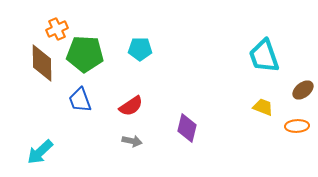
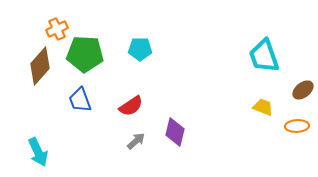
brown diamond: moved 2 px left, 3 px down; rotated 42 degrees clockwise
purple diamond: moved 12 px left, 4 px down
gray arrow: moved 4 px right; rotated 54 degrees counterclockwise
cyan arrow: moved 2 px left; rotated 72 degrees counterclockwise
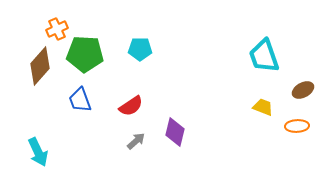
brown ellipse: rotated 10 degrees clockwise
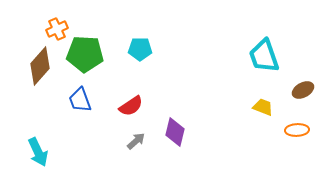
orange ellipse: moved 4 px down
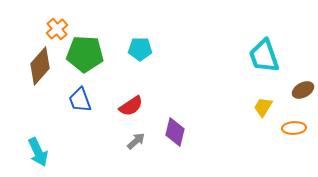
orange cross: rotated 15 degrees counterclockwise
yellow trapezoid: rotated 80 degrees counterclockwise
orange ellipse: moved 3 px left, 2 px up
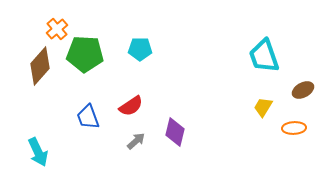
blue trapezoid: moved 8 px right, 17 px down
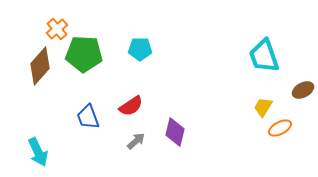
green pentagon: moved 1 px left
orange ellipse: moved 14 px left; rotated 25 degrees counterclockwise
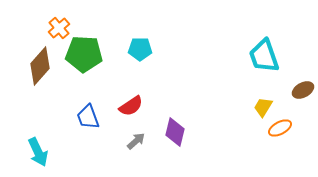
orange cross: moved 2 px right, 1 px up
